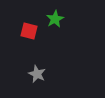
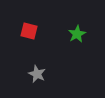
green star: moved 22 px right, 15 px down
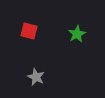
gray star: moved 1 px left, 3 px down
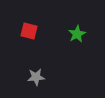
gray star: rotated 30 degrees counterclockwise
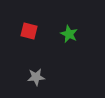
green star: moved 8 px left; rotated 18 degrees counterclockwise
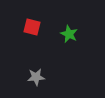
red square: moved 3 px right, 4 px up
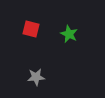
red square: moved 1 px left, 2 px down
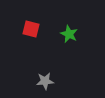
gray star: moved 9 px right, 4 px down
